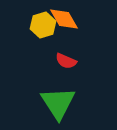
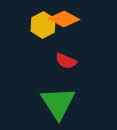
orange diamond: rotated 32 degrees counterclockwise
yellow hexagon: rotated 10 degrees counterclockwise
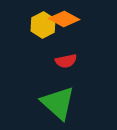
red semicircle: rotated 35 degrees counterclockwise
green triangle: rotated 15 degrees counterclockwise
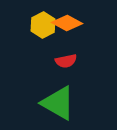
orange diamond: moved 3 px right, 4 px down
green triangle: rotated 12 degrees counterclockwise
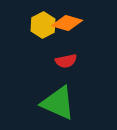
orange diamond: rotated 12 degrees counterclockwise
green triangle: rotated 6 degrees counterclockwise
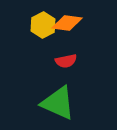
orange diamond: rotated 8 degrees counterclockwise
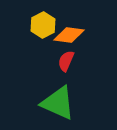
orange diamond: moved 2 px right, 12 px down
red semicircle: rotated 125 degrees clockwise
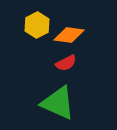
yellow hexagon: moved 6 px left
red semicircle: moved 2 px down; rotated 140 degrees counterclockwise
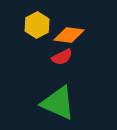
red semicircle: moved 4 px left, 6 px up
